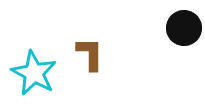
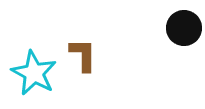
brown L-shape: moved 7 px left, 1 px down
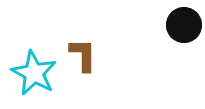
black circle: moved 3 px up
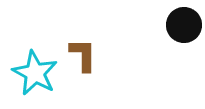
cyan star: moved 1 px right
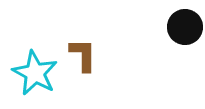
black circle: moved 1 px right, 2 px down
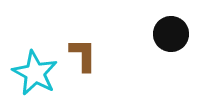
black circle: moved 14 px left, 7 px down
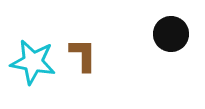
cyan star: moved 2 px left, 11 px up; rotated 18 degrees counterclockwise
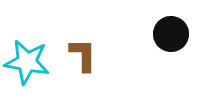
cyan star: moved 6 px left
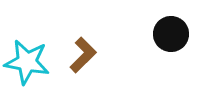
brown L-shape: rotated 45 degrees clockwise
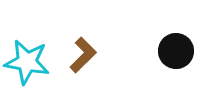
black circle: moved 5 px right, 17 px down
